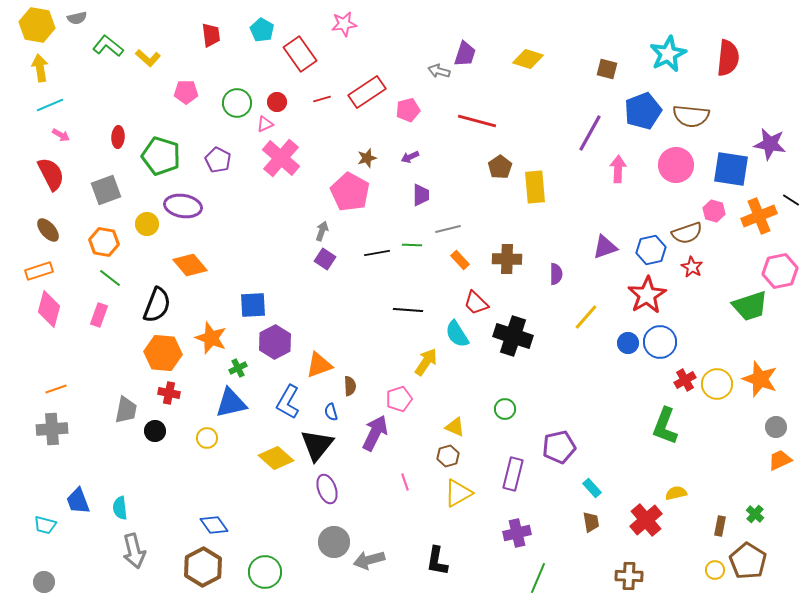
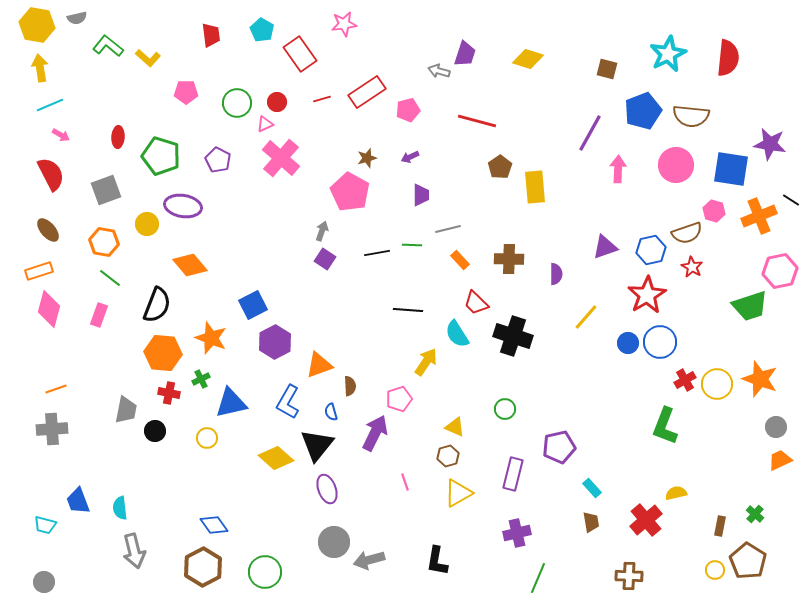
brown cross at (507, 259): moved 2 px right
blue square at (253, 305): rotated 24 degrees counterclockwise
green cross at (238, 368): moved 37 px left, 11 px down
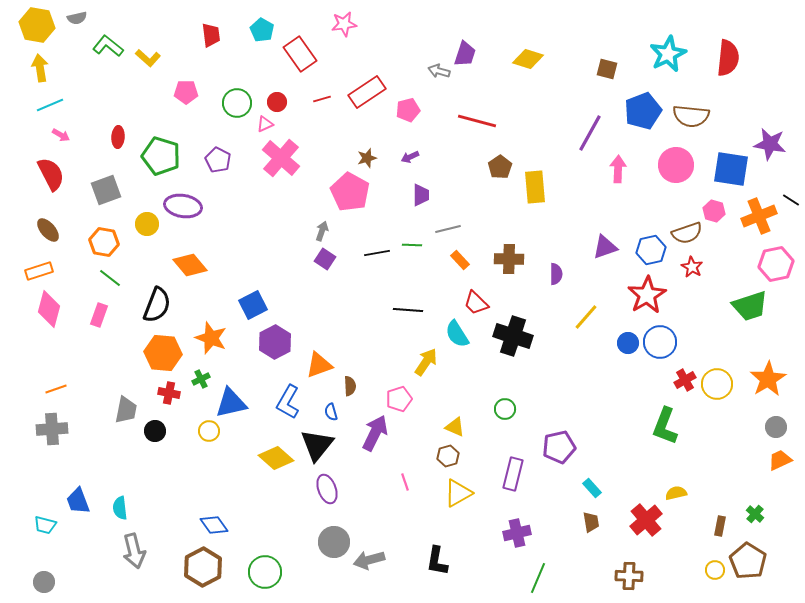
pink hexagon at (780, 271): moved 4 px left, 7 px up
orange star at (760, 379): moved 8 px right; rotated 21 degrees clockwise
yellow circle at (207, 438): moved 2 px right, 7 px up
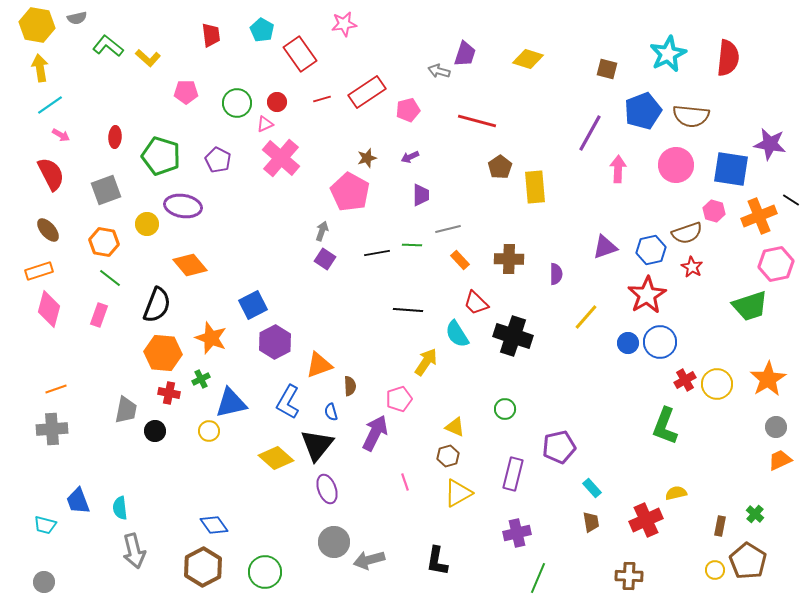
cyan line at (50, 105): rotated 12 degrees counterclockwise
red ellipse at (118, 137): moved 3 px left
red cross at (646, 520): rotated 16 degrees clockwise
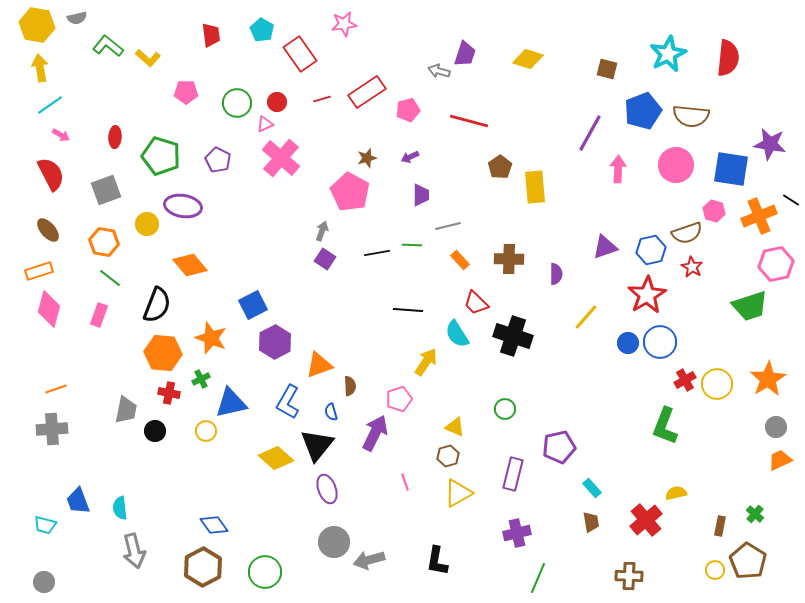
red line at (477, 121): moved 8 px left
gray line at (448, 229): moved 3 px up
yellow circle at (209, 431): moved 3 px left
red cross at (646, 520): rotated 16 degrees counterclockwise
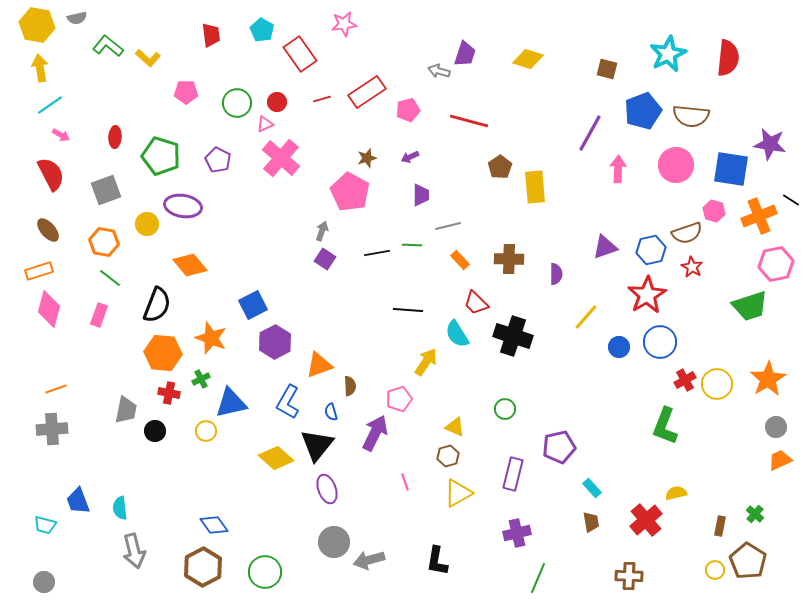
blue circle at (628, 343): moved 9 px left, 4 px down
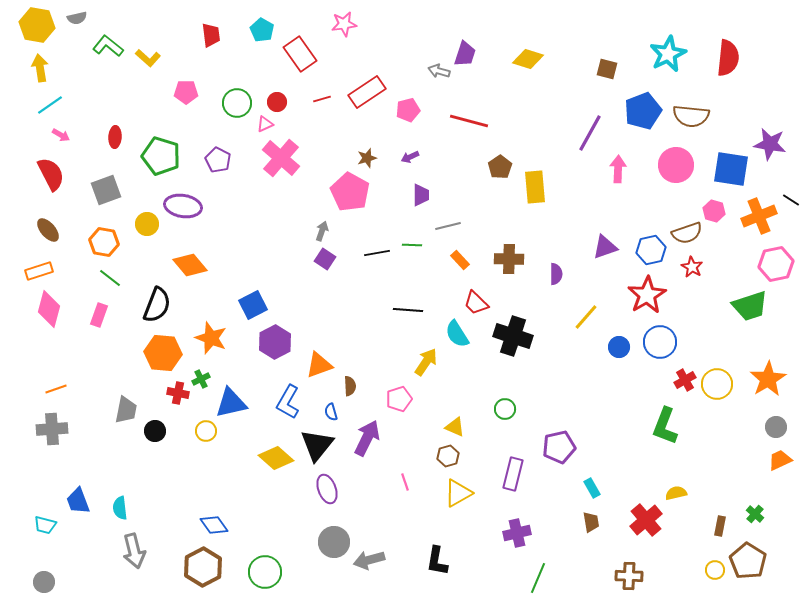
red cross at (169, 393): moved 9 px right
purple arrow at (375, 433): moved 8 px left, 5 px down
cyan rectangle at (592, 488): rotated 12 degrees clockwise
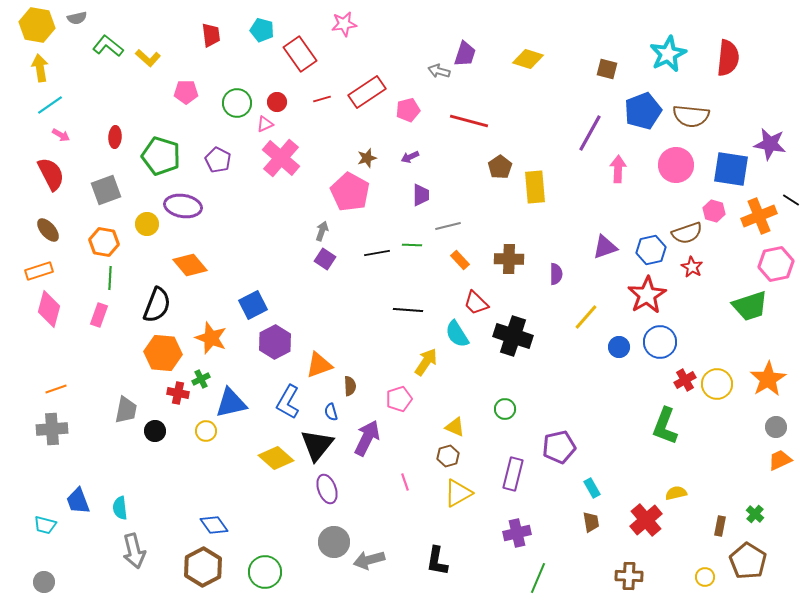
cyan pentagon at (262, 30): rotated 15 degrees counterclockwise
green line at (110, 278): rotated 55 degrees clockwise
yellow circle at (715, 570): moved 10 px left, 7 px down
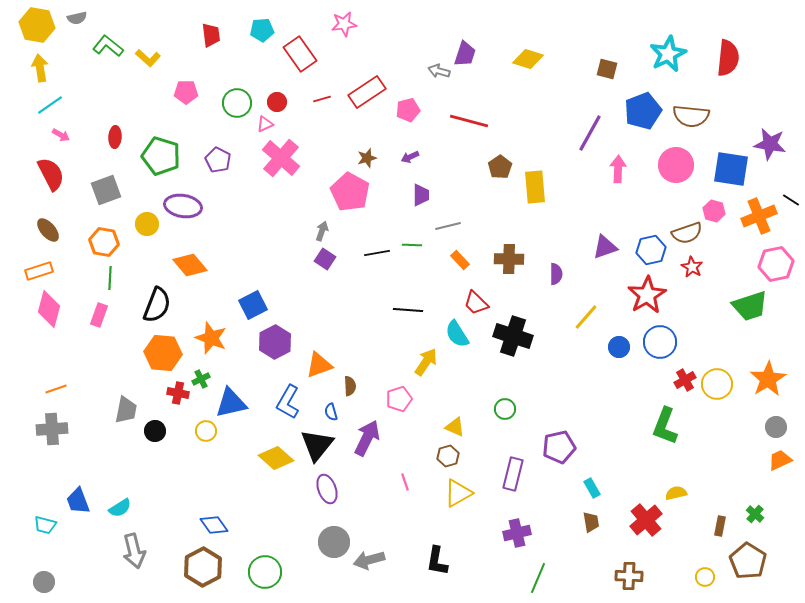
cyan pentagon at (262, 30): rotated 20 degrees counterclockwise
cyan semicircle at (120, 508): rotated 115 degrees counterclockwise
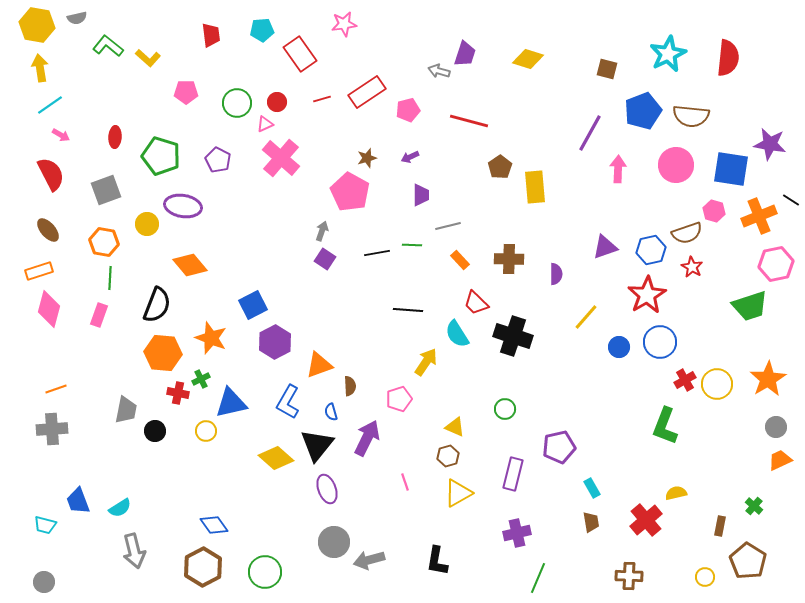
green cross at (755, 514): moved 1 px left, 8 px up
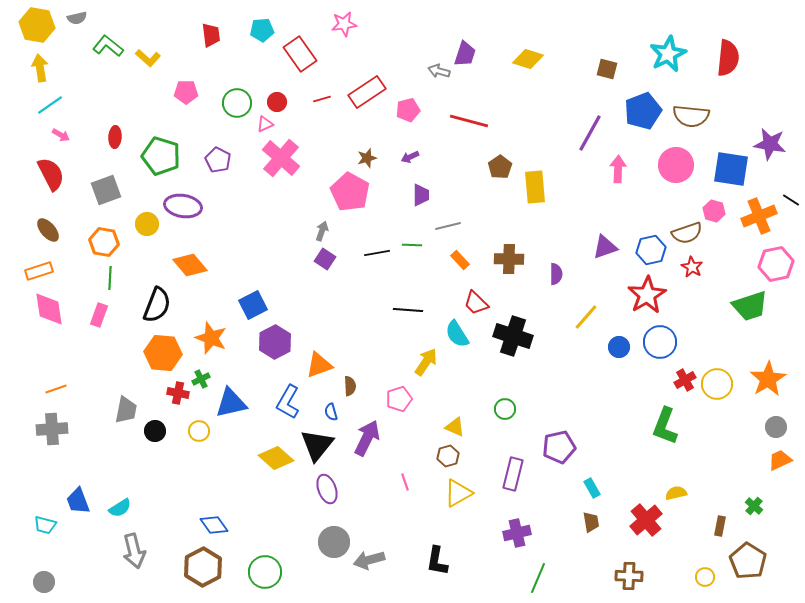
pink diamond at (49, 309): rotated 24 degrees counterclockwise
yellow circle at (206, 431): moved 7 px left
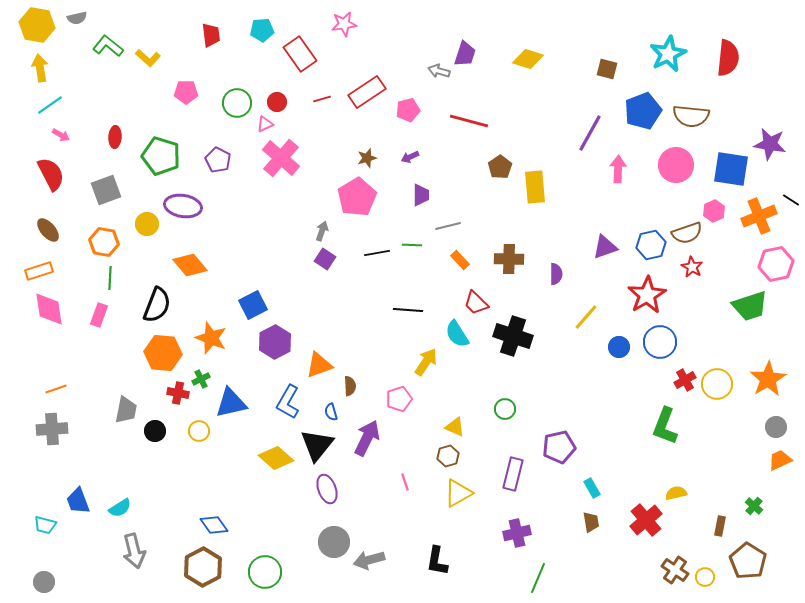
pink pentagon at (350, 192): moved 7 px right, 5 px down; rotated 12 degrees clockwise
pink hexagon at (714, 211): rotated 20 degrees clockwise
blue hexagon at (651, 250): moved 5 px up
brown cross at (629, 576): moved 46 px right, 6 px up; rotated 32 degrees clockwise
